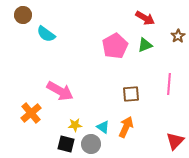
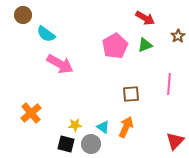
pink arrow: moved 27 px up
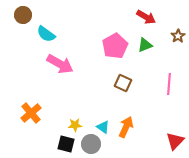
red arrow: moved 1 px right, 1 px up
brown square: moved 8 px left, 11 px up; rotated 30 degrees clockwise
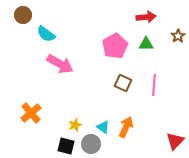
red arrow: rotated 36 degrees counterclockwise
green triangle: moved 1 px right, 1 px up; rotated 21 degrees clockwise
pink line: moved 15 px left, 1 px down
yellow star: rotated 16 degrees counterclockwise
black square: moved 2 px down
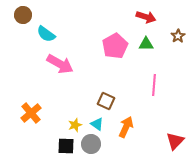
red arrow: rotated 24 degrees clockwise
brown square: moved 17 px left, 18 px down
cyan triangle: moved 6 px left, 3 px up
black square: rotated 12 degrees counterclockwise
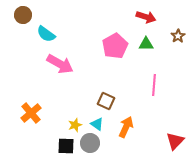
gray circle: moved 1 px left, 1 px up
